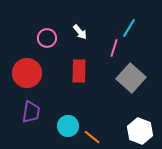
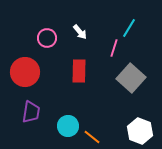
red circle: moved 2 px left, 1 px up
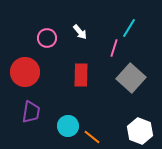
red rectangle: moved 2 px right, 4 px down
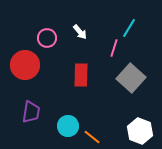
red circle: moved 7 px up
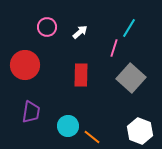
white arrow: rotated 91 degrees counterclockwise
pink circle: moved 11 px up
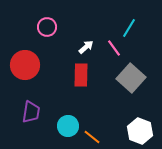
white arrow: moved 6 px right, 15 px down
pink line: rotated 54 degrees counterclockwise
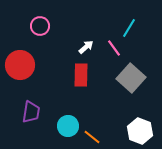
pink circle: moved 7 px left, 1 px up
red circle: moved 5 px left
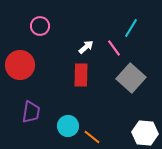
cyan line: moved 2 px right
white hexagon: moved 5 px right, 2 px down; rotated 15 degrees counterclockwise
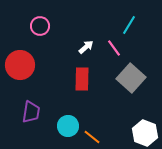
cyan line: moved 2 px left, 3 px up
red rectangle: moved 1 px right, 4 px down
white hexagon: rotated 15 degrees clockwise
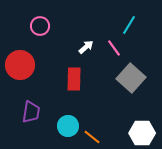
red rectangle: moved 8 px left
white hexagon: moved 3 px left; rotated 20 degrees counterclockwise
